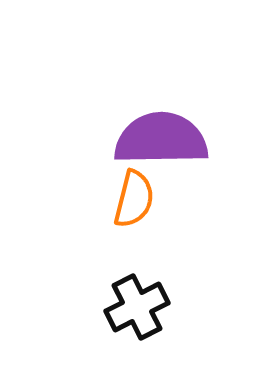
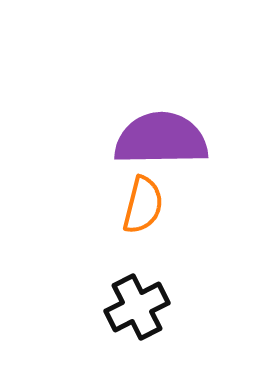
orange semicircle: moved 9 px right, 6 px down
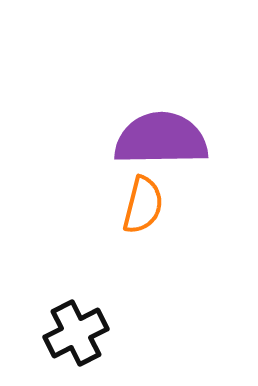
black cross: moved 61 px left, 26 px down
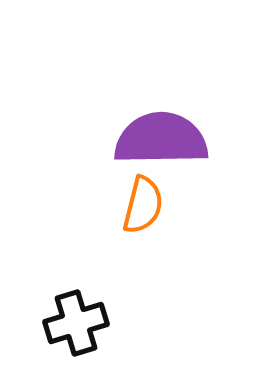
black cross: moved 10 px up; rotated 10 degrees clockwise
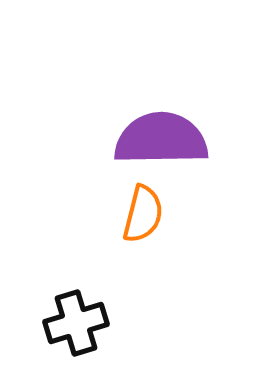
orange semicircle: moved 9 px down
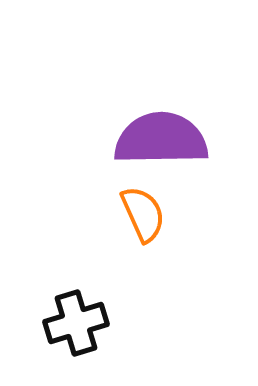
orange semicircle: rotated 38 degrees counterclockwise
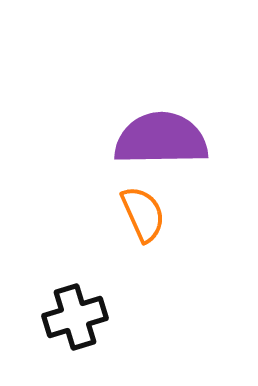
black cross: moved 1 px left, 6 px up
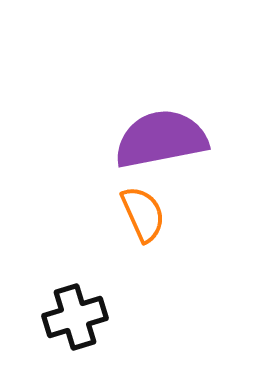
purple semicircle: rotated 10 degrees counterclockwise
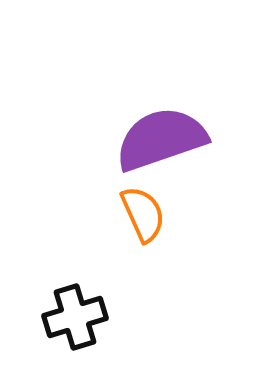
purple semicircle: rotated 8 degrees counterclockwise
